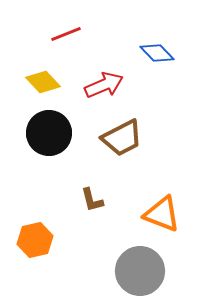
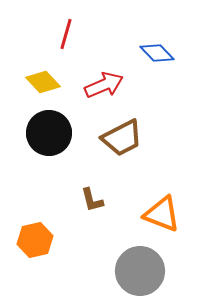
red line: rotated 52 degrees counterclockwise
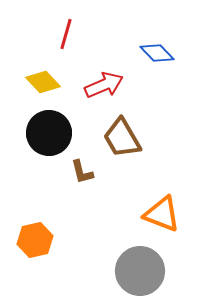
brown trapezoid: rotated 87 degrees clockwise
brown L-shape: moved 10 px left, 28 px up
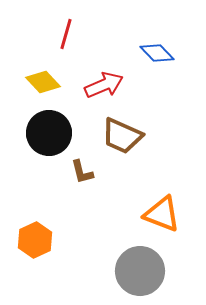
brown trapezoid: moved 2 px up; rotated 36 degrees counterclockwise
orange hexagon: rotated 12 degrees counterclockwise
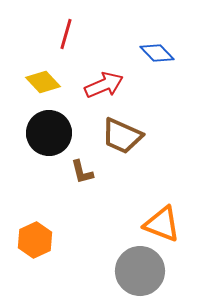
orange triangle: moved 10 px down
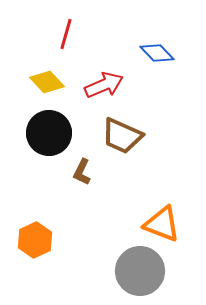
yellow diamond: moved 4 px right
brown L-shape: rotated 40 degrees clockwise
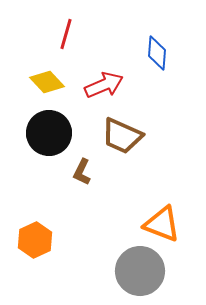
blue diamond: rotated 48 degrees clockwise
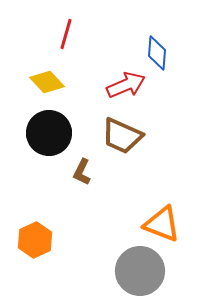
red arrow: moved 22 px right
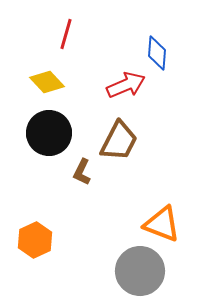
brown trapezoid: moved 3 px left, 5 px down; rotated 87 degrees counterclockwise
